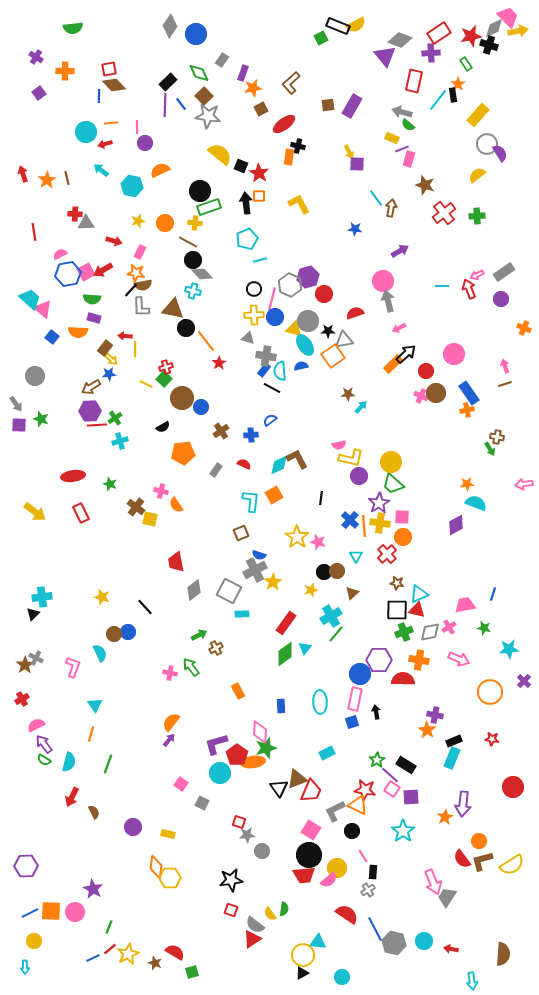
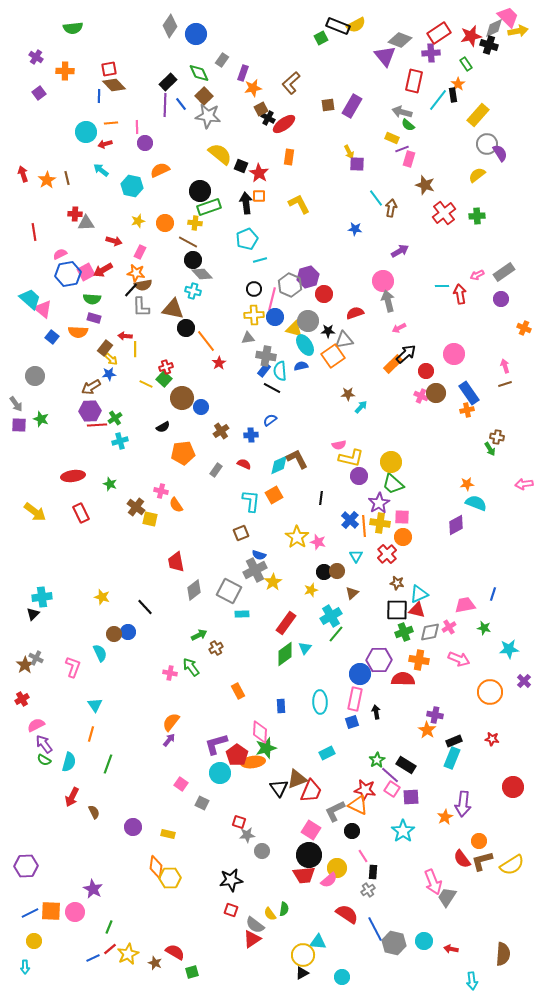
black cross at (298, 146): moved 30 px left, 28 px up; rotated 16 degrees clockwise
red arrow at (469, 289): moved 9 px left, 5 px down; rotated 12 degrees clockwise
gray triangle at (248, 338): rotated 24 degrees counterclockwise
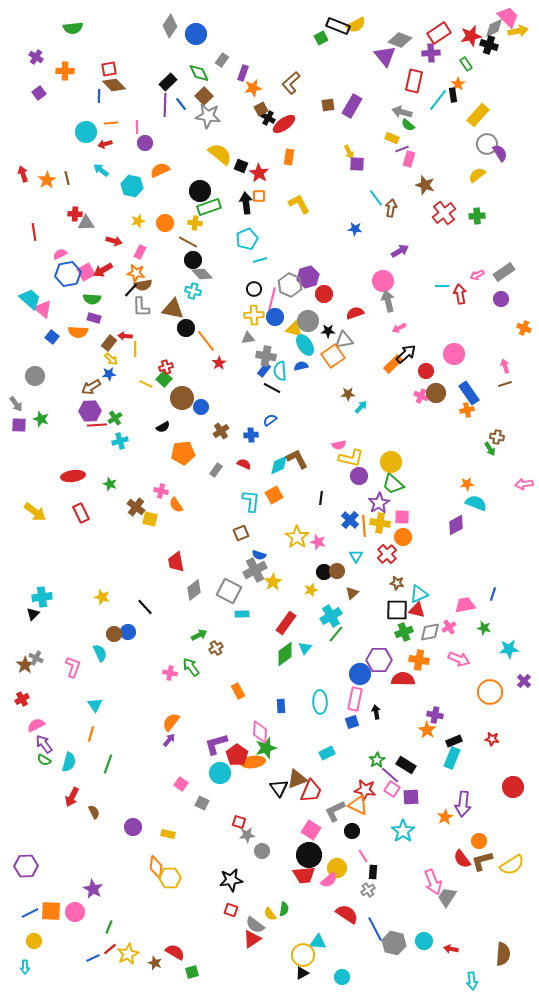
brown rectangle at (105, 348): moved 4 px right, 5 px up
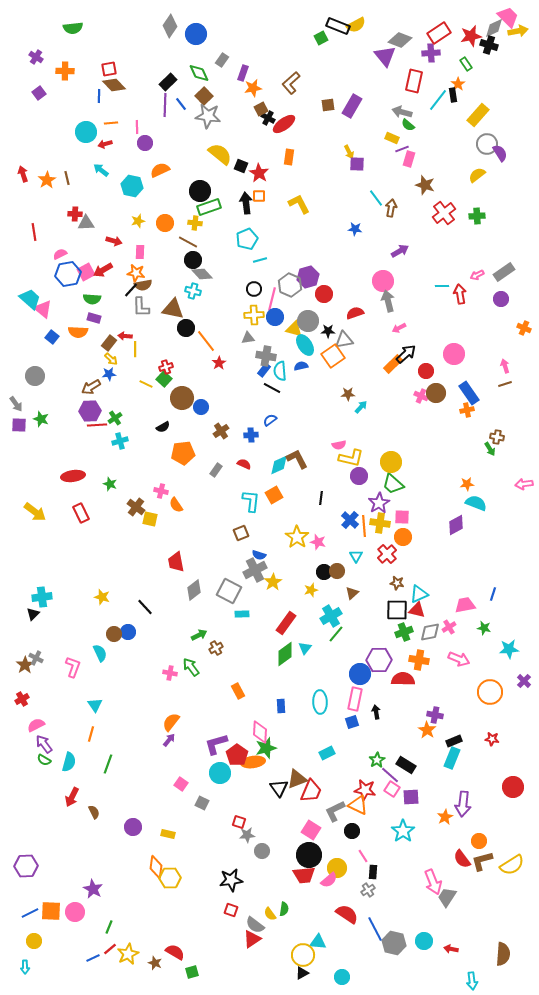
pink rectangle at (140, 252): rotated 24 degrees counterclockwise
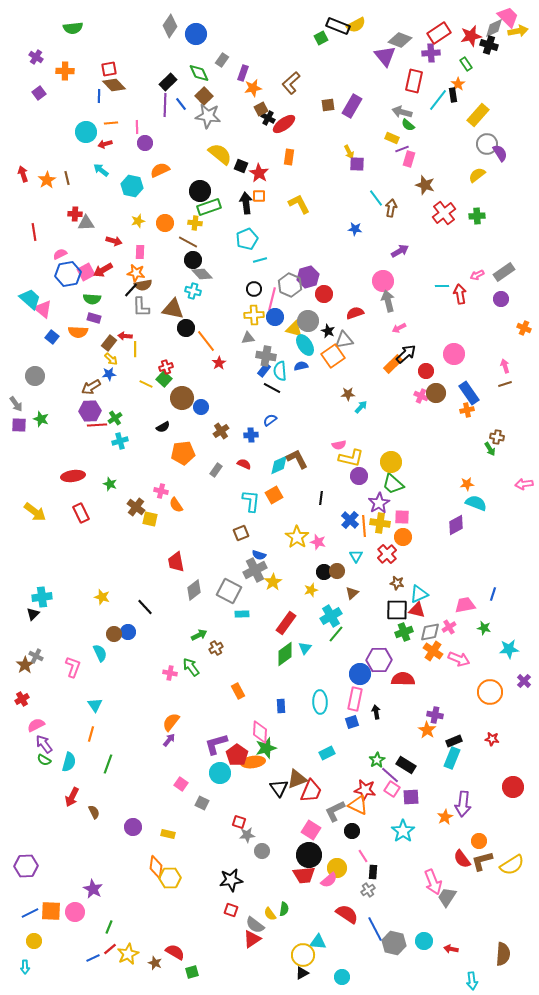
black star at (328, 331): rotated 24 degrees clockwise
gray cross at (36, 658): moved 2 px up
orange cross at (419, 660): moved 14 px right, 9 px up; rotated 24 degrees clockwise
